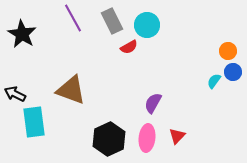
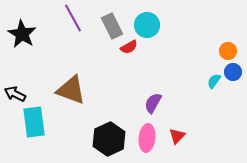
gray rectangle: moved 5 px down
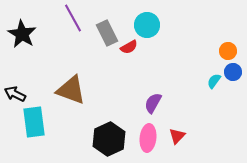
gray rectangle: moved 5 px left, 7 px down
pink ellipse: moved 1 px right
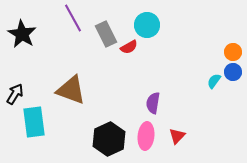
gray rectangle: moved 1 px left, 1 px down
orange circle: moved 5 px right, 1 px down
black arrow: rotated 95 degrees clockwise
purple semicircle: rotated 20 degrees counterclockwise
pink ellipse: moved 2 px left, 2 px up
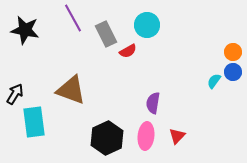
black star: moved 3 px right, 4 px up; rotated 20 degrees counterclockwise
red semicircle: moved 1 px left, 4 px down
black hexagon: moved 2 px left, 1 px up
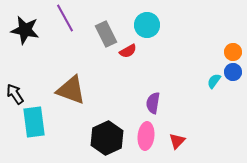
purple line: moved 8 px left
black arrow: rotated 65 degrees counterclockwise
red triangle: moved 5 px down
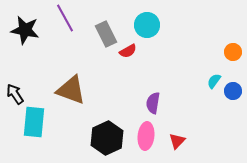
blue circle: moved 19 px down
cyan rectangle: rotated 12 degrees clockwise
